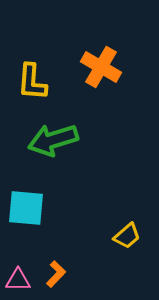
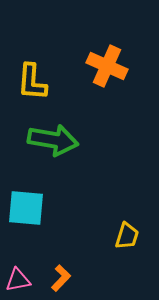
orange cross: moved 6 px right, 1 px up; rotated 6 degrees counterclockwise
green arrow: rotated 153 degrees counterclockwise
yellow trapezoid: rotated 32 degrees counterclockwise
orange L-shape: moved 5 px right, 4 px down
pink triangle: rotated 12 degrees counterclockwise
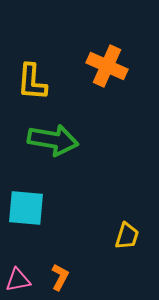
orange L-shape: moved 1 px left, 1 px up; rotated 16 degrees counterclockwise
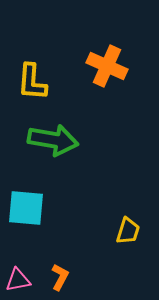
yellow trapezoid: moved 1 px right, 5 px up
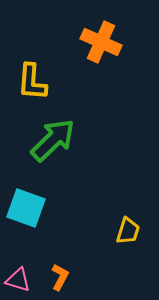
orange cross: moved 6 px left, 24 px up
green arrow: rotated 54 degrees counterclockwise
cyan square: rotated 15 degrees clockwise
pink triangle: rotated 28 degrees clockwise
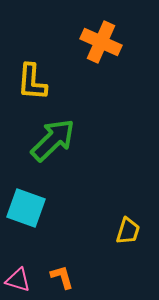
orange L-shape: moved 2 px right; rotated 44 degrees counterclockwise
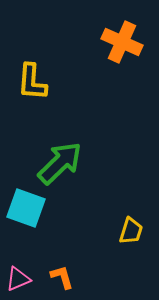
orange cross: moved 21 px right
green arrow: moved 7 px right, 23 px down
yellow trapezoid: moved 3 px right
pink triangle: moved 1 px up; rotated 40 degrees counterclockwise
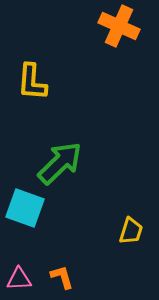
orange cross: moved 3 px left, 16 px up
cyan square: moved 1 px left
pink triangle: moved 1 px right; rotated 20 degrees clockwise
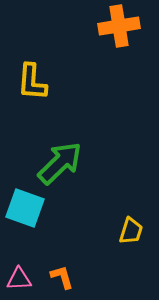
orange cross: rotated 33 degrees counterclockwise
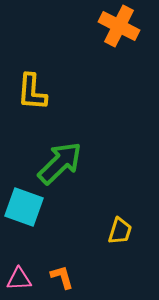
orange cross: rotated 36 degrees clockwise
yellow L-shape: moved 10 px down
cyan square: moved 1 px left, 1 px up
yellow trapezoid: moved 11 px left
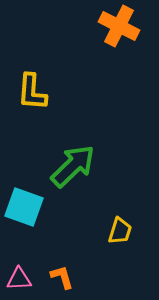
green arrow: moved 13 px right, 3 px down
